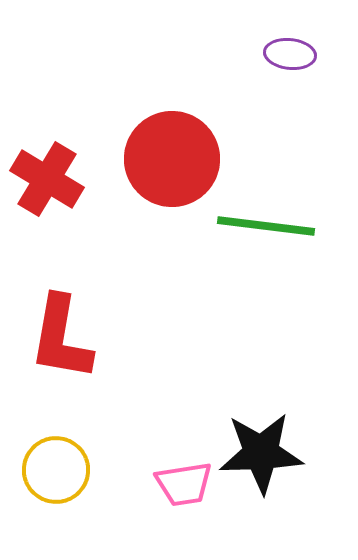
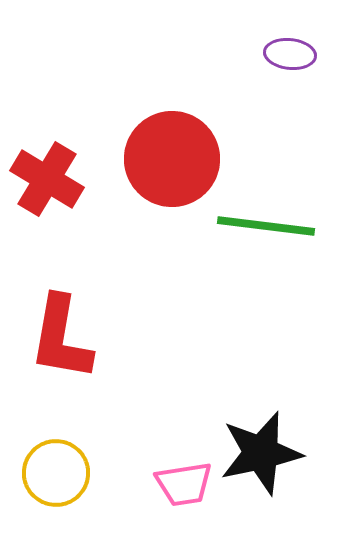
black star: rotated 10 degrees counterclockwise
yellow circle: moved 3 px down
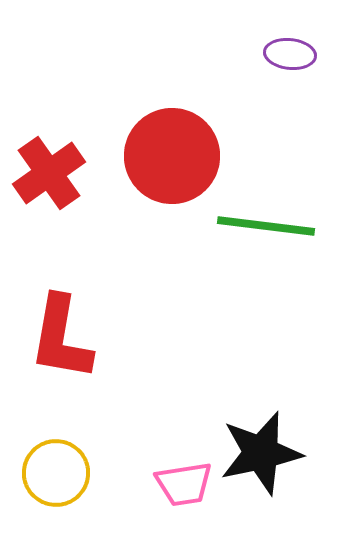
red circle: moved 3 px up
red cross: moved 2 px right, 6 px up; rotated 24 degrees clockwise
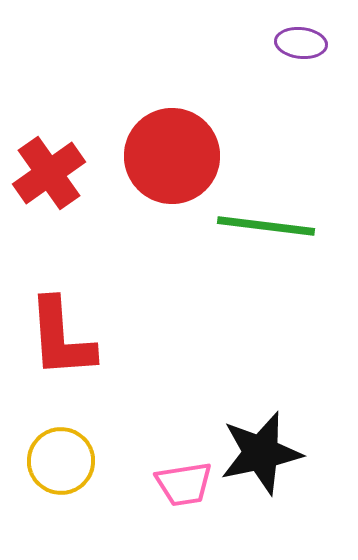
purple ellipse: moved 11 px right, 11 px up
red L-shape: rotated 14 degrees counterclockwise
yellow circle: moved 5 px right, 12 px up
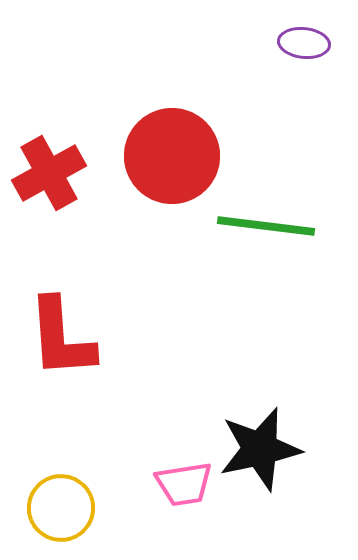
purple ellipse: moved 3 px right
red cross: rotated 6 degrees clockwise
black star: moved 1 px left, 4 px up
yellow circle: moved 47 px down
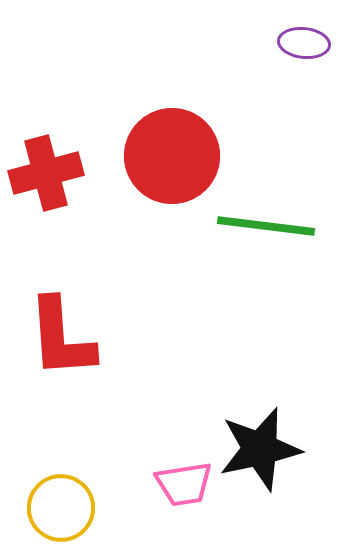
red cross: moved 3 px left; rotated 14 degrees clockwise
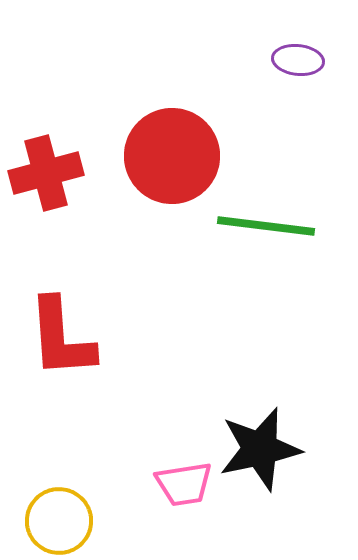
purple ellipse: moved 6 px left, 17 px down
yellow circle: moved 2 px left, 13 px down
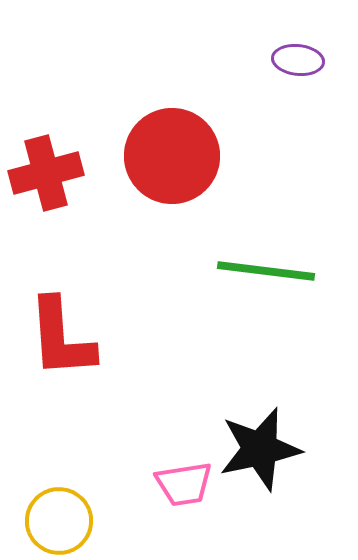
green line: moved 45 px down
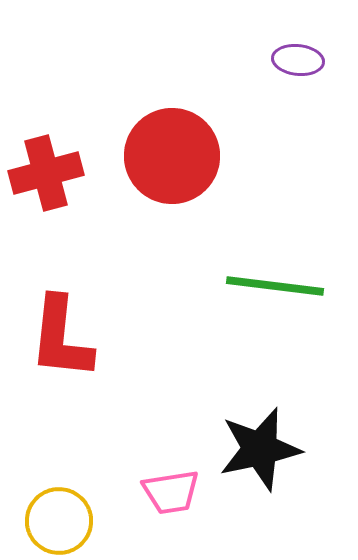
green line: moved 9 px right, 15 px down
red L-shape: rotated 10 degrees clockwise
pink trapezoid: moved 13 px left, 8 px down
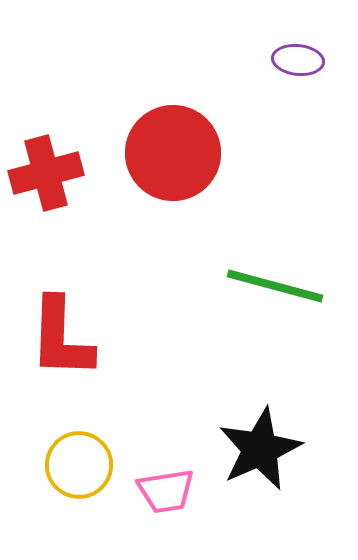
red circle: moved 1 px right, 3 px up
green line: rotated 8 degrees clockwise
red L-shape: rotated 4 degrees counterclockwise
black star: rotated 12 degrees counterclockwise
pink trapezoid: moved 5 px left, 1 px up
yellow circle: moved 20 px right, 56 px up
